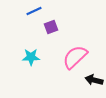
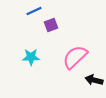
purple square: moved 2 px up
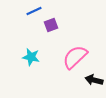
cyan star: rotated 12 degrees clockwise
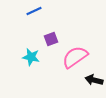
purple square: moved 14 px down
pink semicircle: rotated 8 degrees clockwise
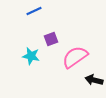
cyan star: moved 1 px up
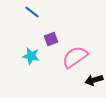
blue line: moved 2 px left, 1 px down; rotated 63 degrees clockwise
black arrow: rotated 30 degrees counterclockwise
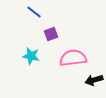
blue line: moved 2 px right
purple square: moved 5 px up
pink semicircle: moved 2 px left, 1 px down; rotated 28 degrees clockwise
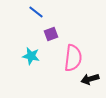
blue line: moved 2 px right
pink semicircle: rotated 104 degrees clockwise
black arrow: moved 4 px left, 1 px up
